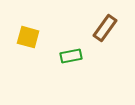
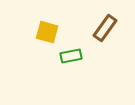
yellow square: moved 19 px right, 5 px up
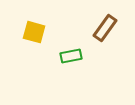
yellow square: moved 13 px left
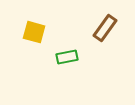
green rectangle: moved 4 px left, 1 px down
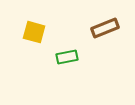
brown rectangle: rotated 32 degrees clockwise
